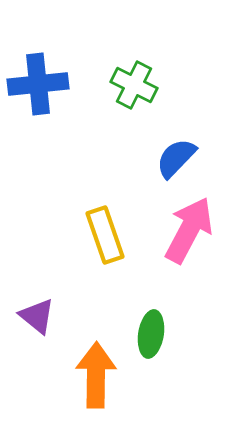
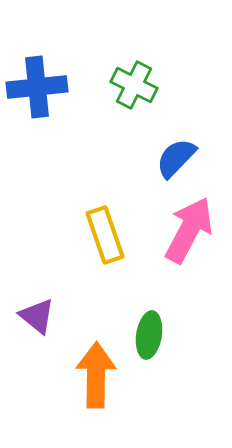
blue cross: moved 1 px left, 3 px down
green ellipse: moved 2 px left, 1 px down
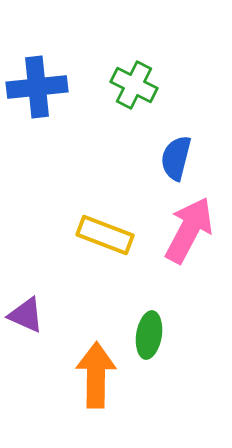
blue semicircle: rotated 30 degrees counterclockwise
yellow rectangle: rotated 50 degrees counterclockwise
purple triangle: moved 11 px left, 1 px up; rotated 15 degrees counterclockwise
